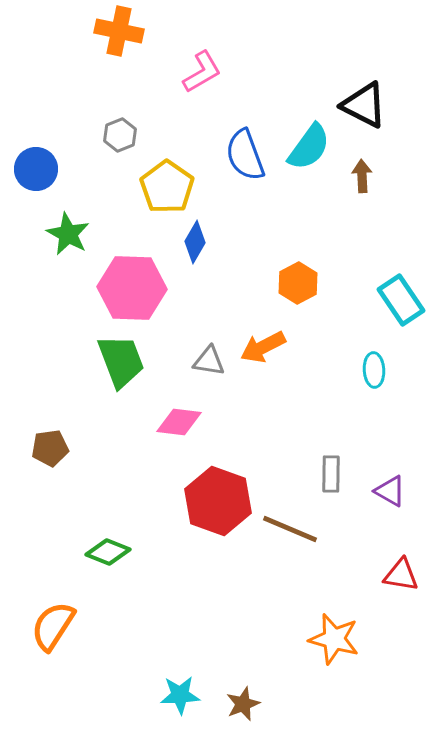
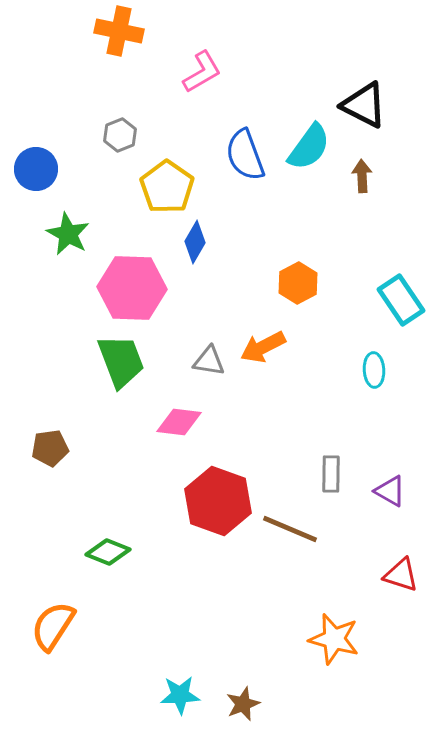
red triangle: rotated 9 degrees clockwise
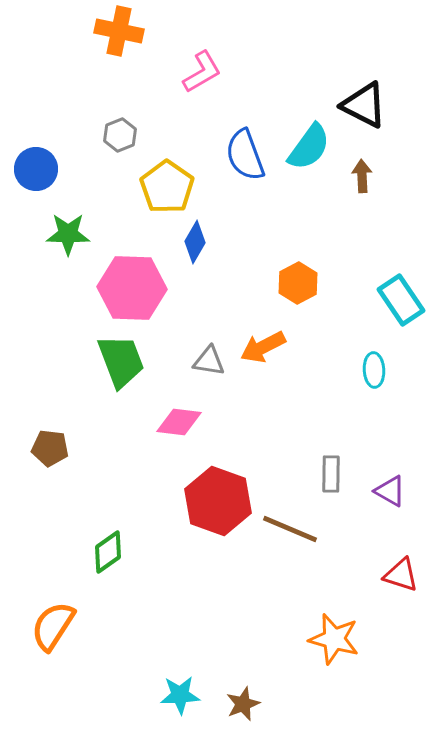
green star: rotated 27 degrees counterclockwise
brown pentagon: rotated 15 degrees clockwise
green diamond: rotated 57 degrees counterclockwise
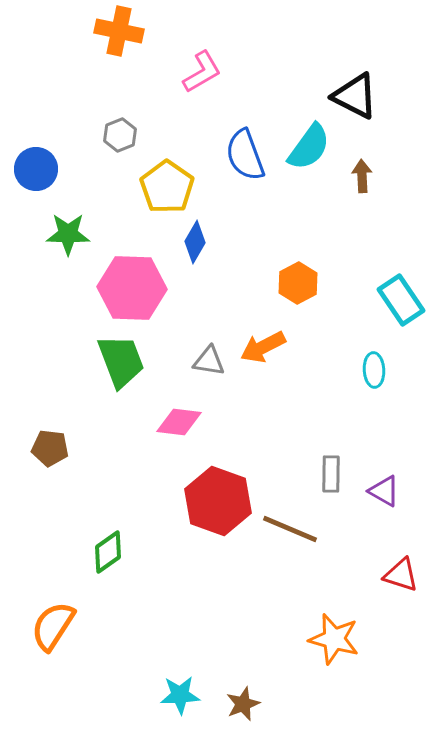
black triangle: moved 9 px left, 9 px up
purple triangle: moved 6 px left
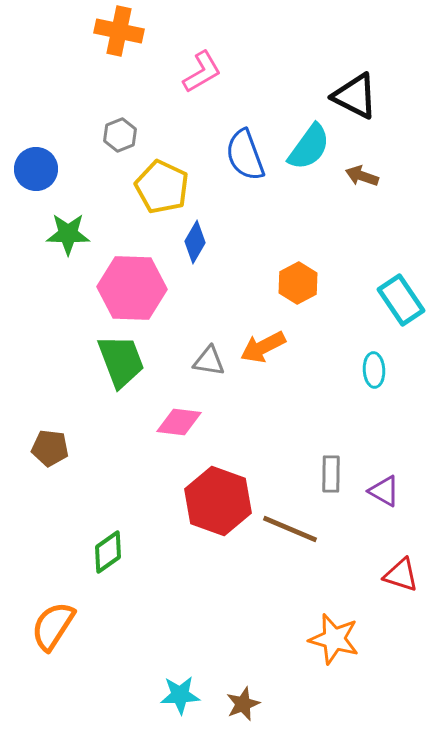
brown arrow: rotated 68 degrees counterclockwise
yellow pentagon: moved 5 px left; rotated 10 degrees counterclockwise
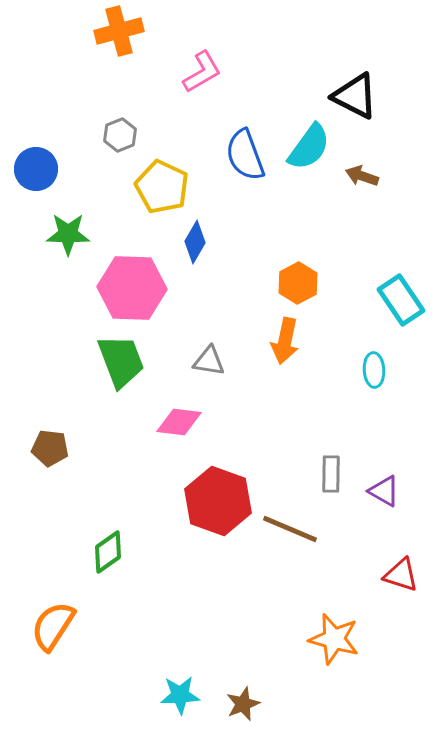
orange cross: rotated 27 degrees counterclockwise
orange arrow: moved 22 px right, 6 px up; rotated 51 degrees counterclockwise
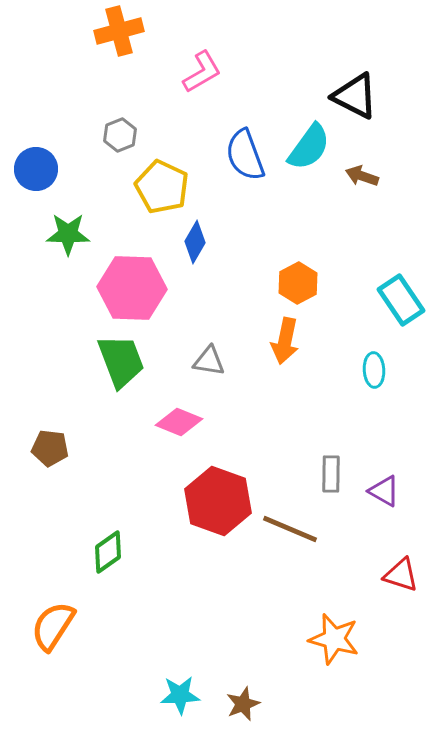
pink diamond: rotated 15 degrees clockwise
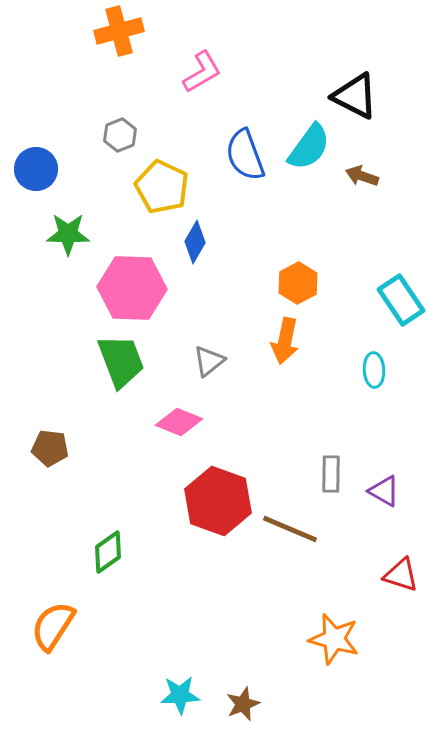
gray triangle: rotated 48 degrees counterclockwise
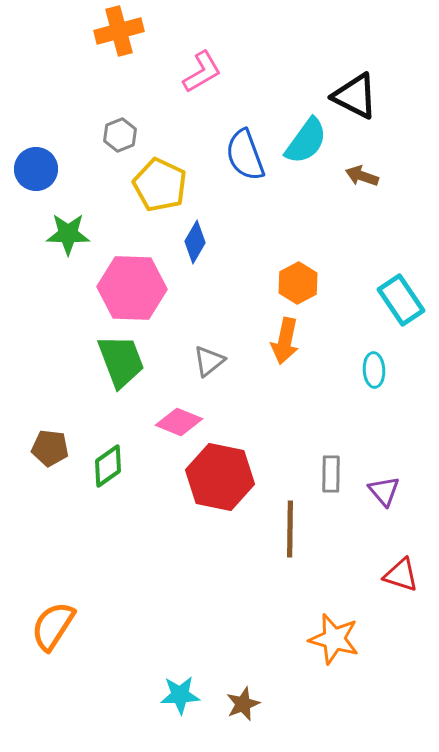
cyan semicircle: moved 3 px left, 6 px up
yellow pentagon: moved 2 px left, 2 px up
purple triangle: rotated 20 degrees clockwise
red hexagon: moved 2 px right, 24 px up; rotated 8 degrees counterclockwise
brown line: rotated 68 degrees clockwise
green diamond: moved 86 px up
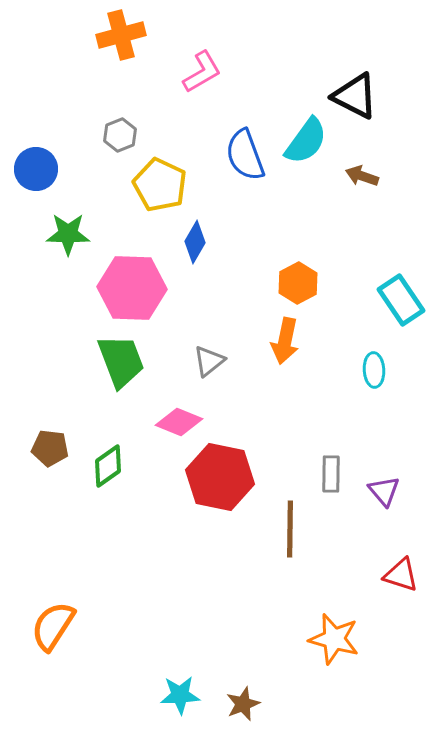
orange cross: moved 2 px right, 4 px down
